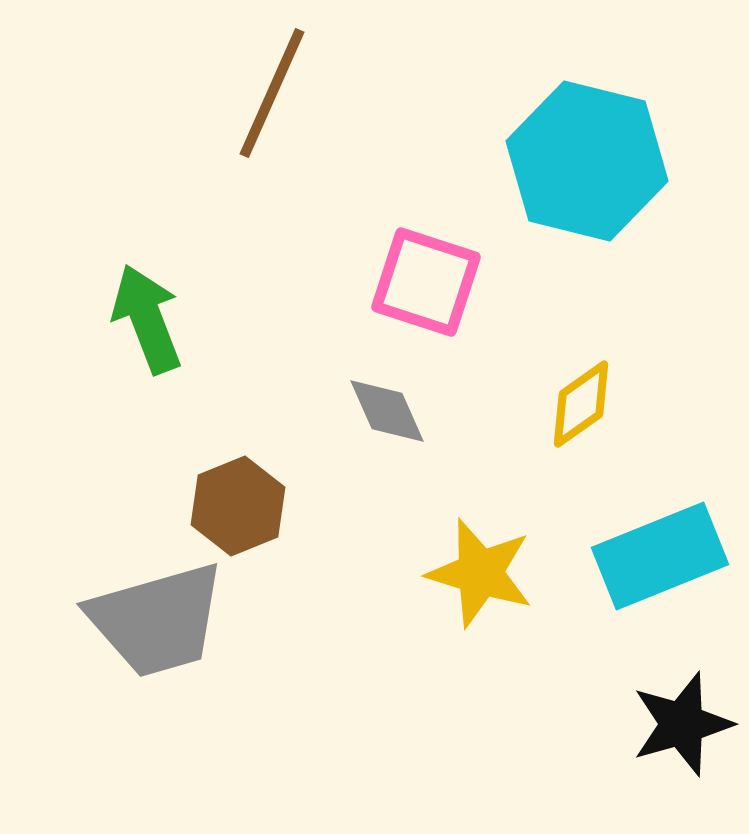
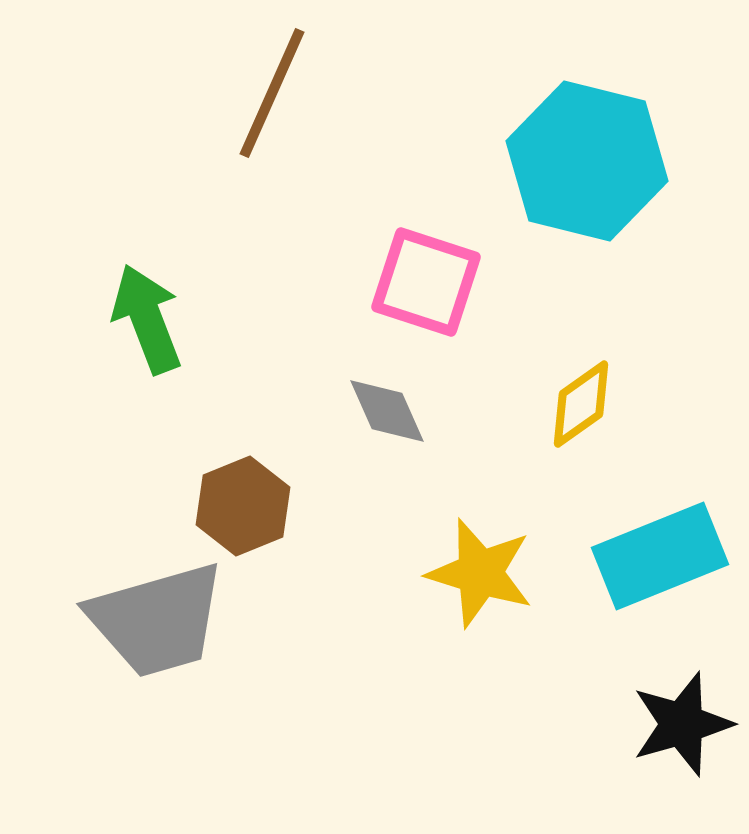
brown hexagon: moved 5 px right
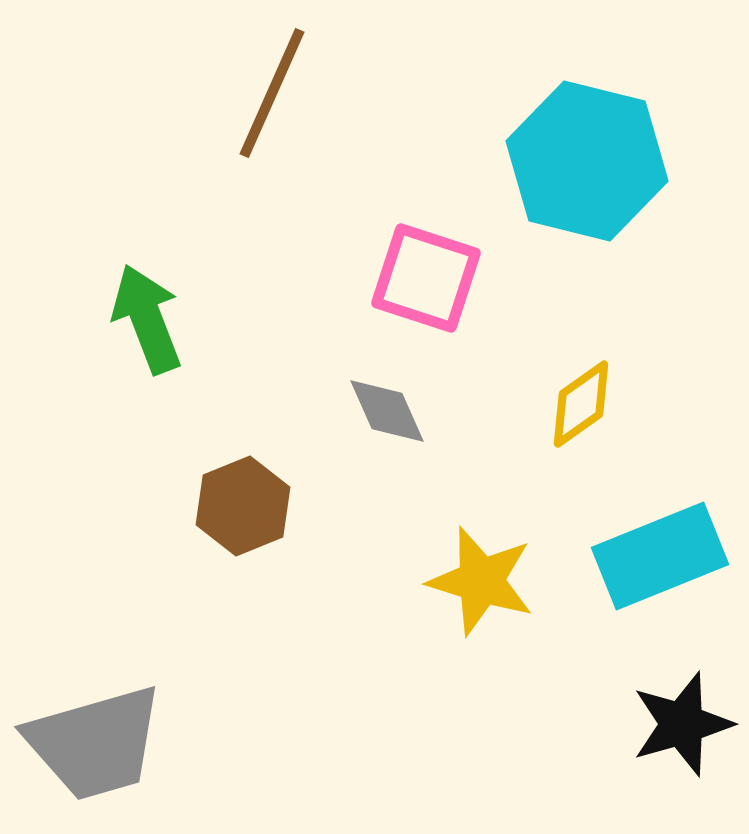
pink square: moved 4 px up
yellow star: moved 1 px right, 8 px down
gray trapezoid: moved 62 px left, 123 px down
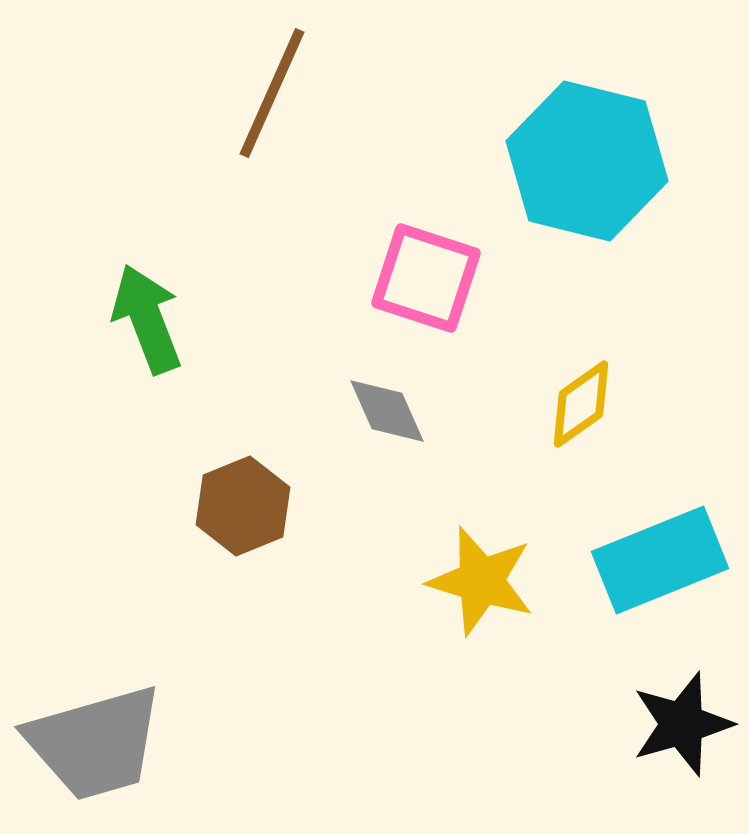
cyan rectangle: moved 4 px down
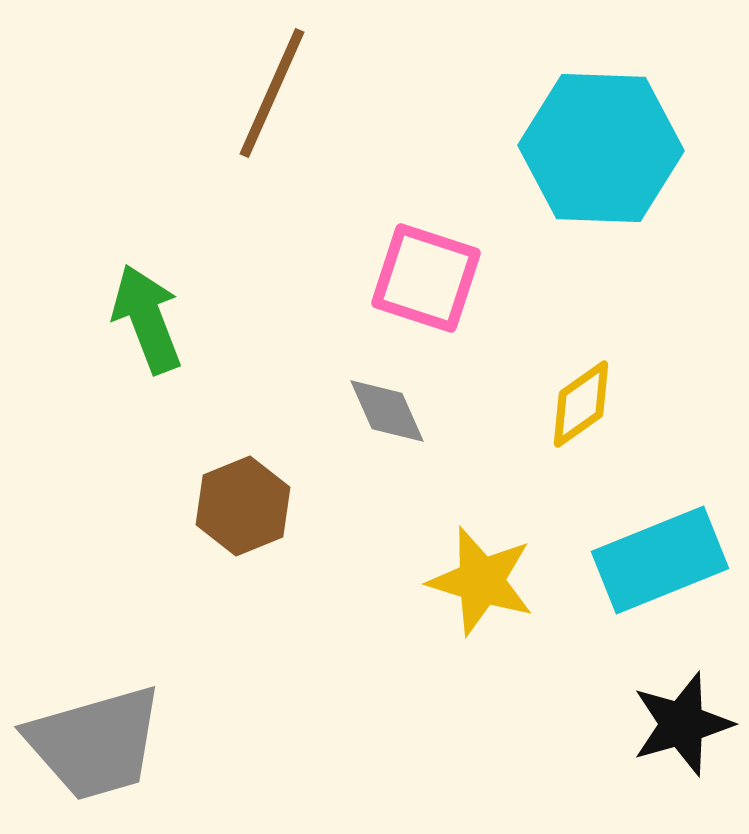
cyan hexagon: moved 14 px right, 13 px up; rotated 12 degrees counterclockwise
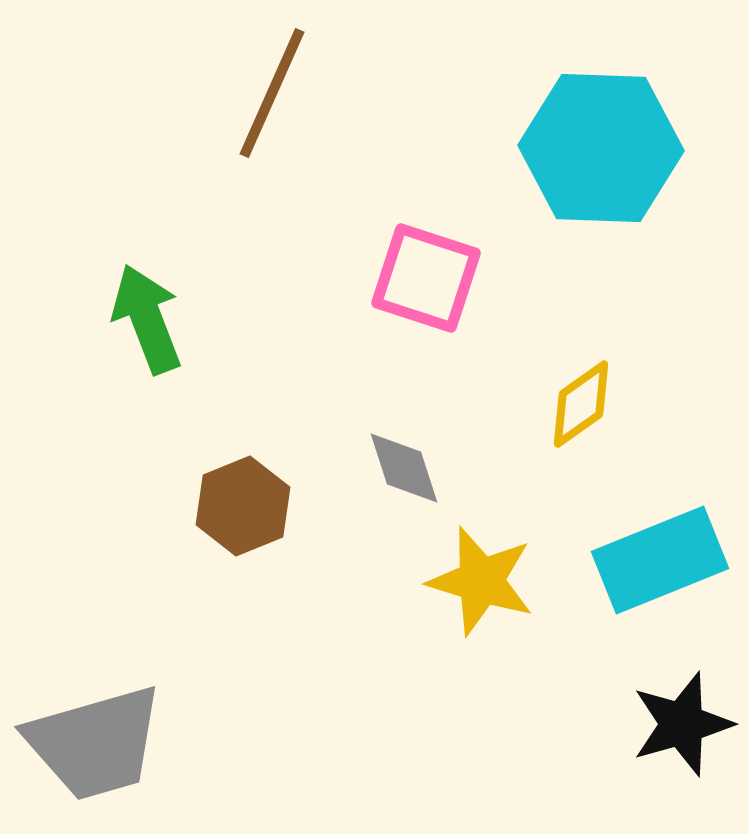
gray diamond: moved 17 px right, 57 px down; rotated 6 degrees clockwise
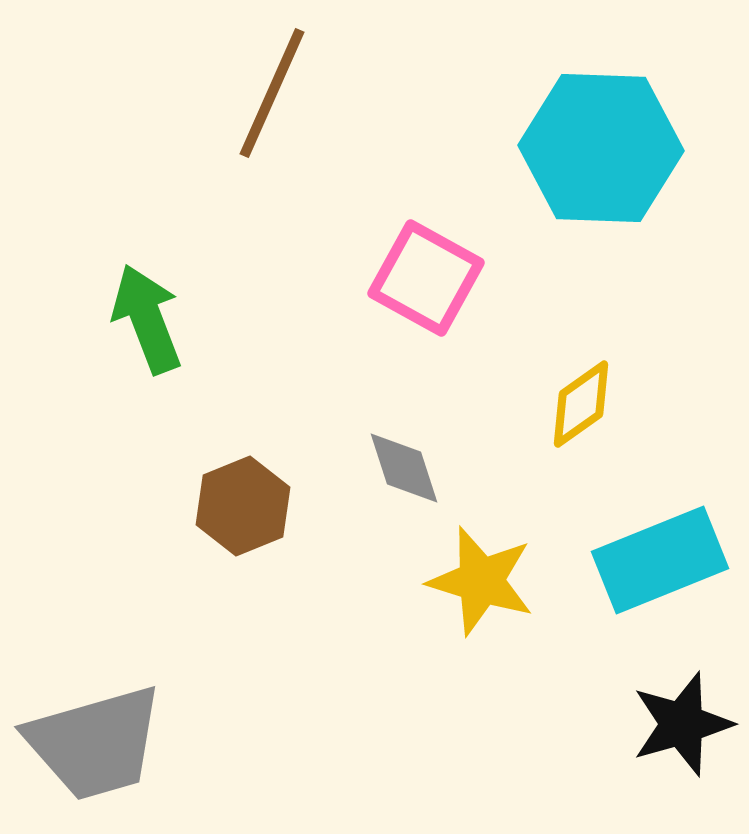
pink square: rotated 11 degrees clockwise
